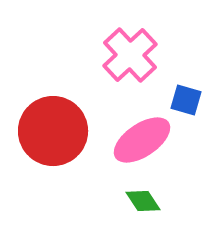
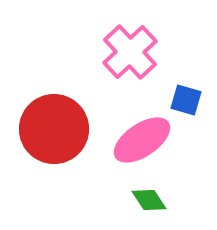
pink cross: moved 3 px up
red circle: moved 1 px right, 2 px up
green diamond: moved 6 px right, 1 px up
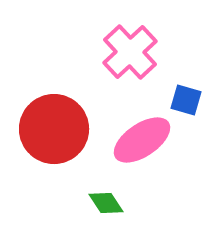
green diamond: moved 43 px left, 3 px down
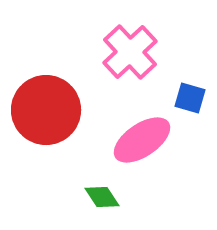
blue square: moved 4 px right, 2 px up
red circle: moved 8 px left, 19 px up
green diamond: moved 4 px left, 6 px up
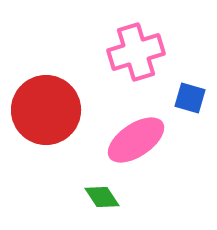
pink cross: moved 6 px right; rotated 26 degrees clockwise
pink ellipse: moved 6 px left
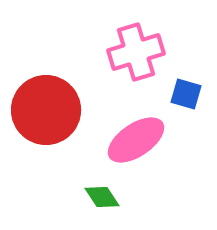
blue square: moved 4 px left, 4 px up
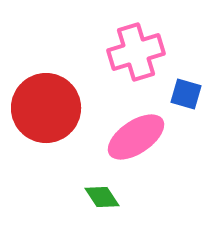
red circle: moved 2 px up
pink ellipse: moved 3 px up
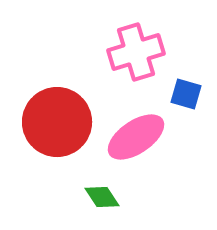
red circle: moved 11 px right, 14 px down
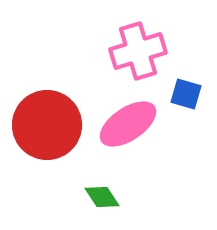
pink cross: moved 2 px right, 1 px up
red circle: moved 10 px left, 3 px down
pink ellipse: moved 8 px left, 13 px up
